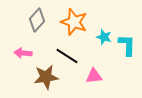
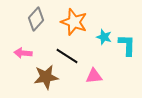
gray diamond: moved 1 px left, 1 px up
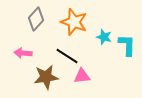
pink triangle: moved 12 px left
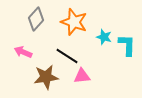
pink arrow: moved 1 px up; rotated 18 degrees clockwise
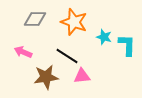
gray diamond: moved 1 px left; rotated 50 degrees clockwise
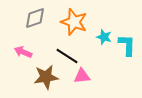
gray diamond: moved 1 px up; rotated 20 degrees counterclockwise
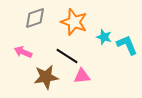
cyan L-shape: rotated 25 degrees counterclockwise
